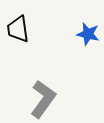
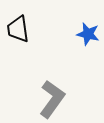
gray L-shape: moved 9 px right
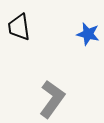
black trapezoid: moved 1 px right, 2 px up
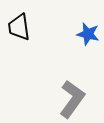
gray L-shape: moved 20 px right
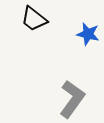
black trapezoid: moved 15 px right, 8 px up; rotated 44 degrees counterclockwise
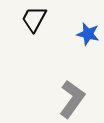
black trapezoid: rotated 80 degrees clockwise
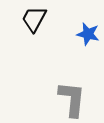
gray L-shape: rotated 30 degrees counterclockwise
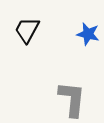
black trapezoid: moved 7 px left, 11 px down
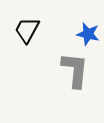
gray L-shape: moved 3 px right, 29 px up
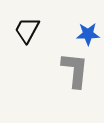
blue star: rotated 15 degrees counterclockwise
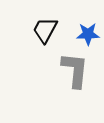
black trapezoid: moved 18 px right
